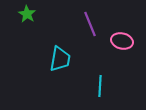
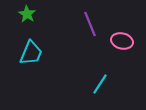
cyan trapezoid: moved 29 px left, 6 px up; rotated 12 degrees clockwise
cyan line: moved 2 px up; rotated 30 degrees clockwise
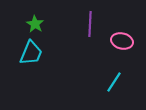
green star: moved 8 px right, 10 px down
purple line: rotated 25 degrees clockwise
cyan line: moved 14 px right, 2 px up
